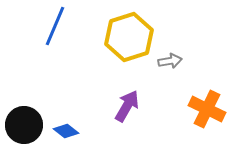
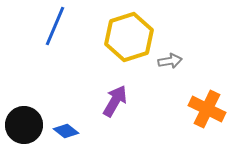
purple arrow: moved 12 px left, 5 px up
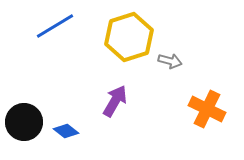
blue line: rotated 36 degrees clockwise
gray arrow: rotated 25 degrees clockwise
black circle: moved 3 px up
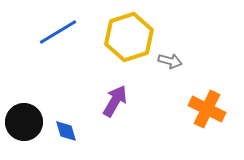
blue line: moved 3 px right, 6 px down
blue diamond: rotated 35 degrees clockwise
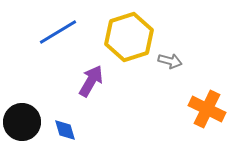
purple arrow: moved 24 px left, 20 px up
black circle: moved 2 px left
blue diamond: moved 1 px left, 1 px up
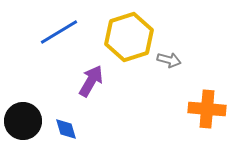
blue line: moved 1 px right
gray arrow: moved 1 px left, 1 px up
orange cross: rotated 21 degrees counterclockwise
black circle: moved 1 px right, 1 px up
blue diamond: moved 1 px right, 1 px up
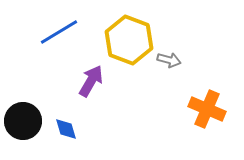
yellow hexagon: moved 3 px down; rotated 21 degrees counterclockwise
orange cross: rotated 18 degrees clockwise
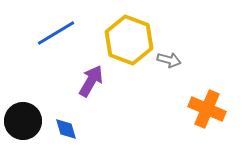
blue line: moved 3 px left, 1 px down
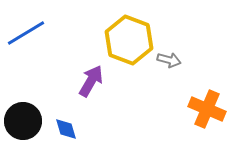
blue line: moved 30 px left
